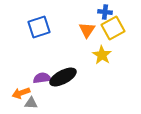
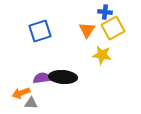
blue square: moved 1 px right, 4 px down
yellow star: rotated 24 degrees counterclockwise
black ellipse: rotated 32 degrees clockwise
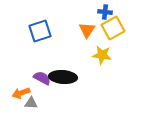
purple semicircle: rotated 36 degrees clockwise
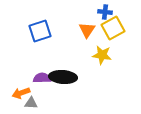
purple semicircle: rotated 30 degrees counterclockwise
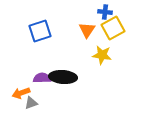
gray triangle: rotated 24 degrees counterclockwise
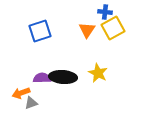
yellow star: moved 4 px left, 18 px down; rotated 18 degrees clockwise
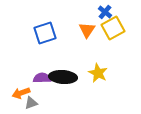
blue cross: rotated 32 degrees clockwise
blue square: moved 5 px right, 2 px down
